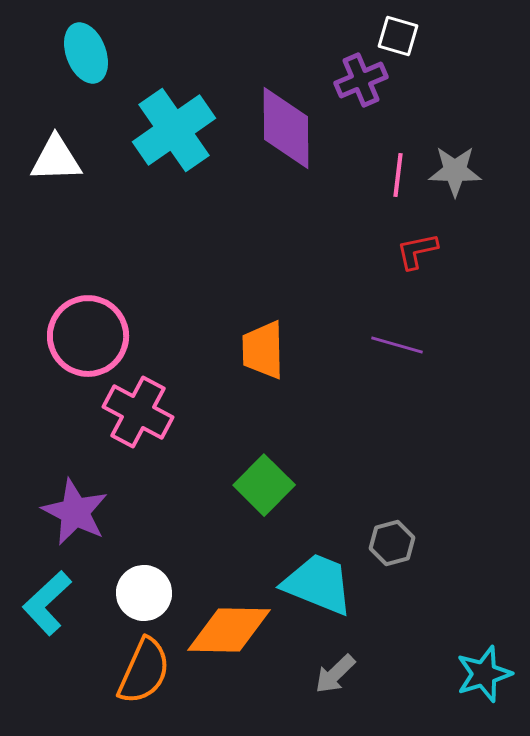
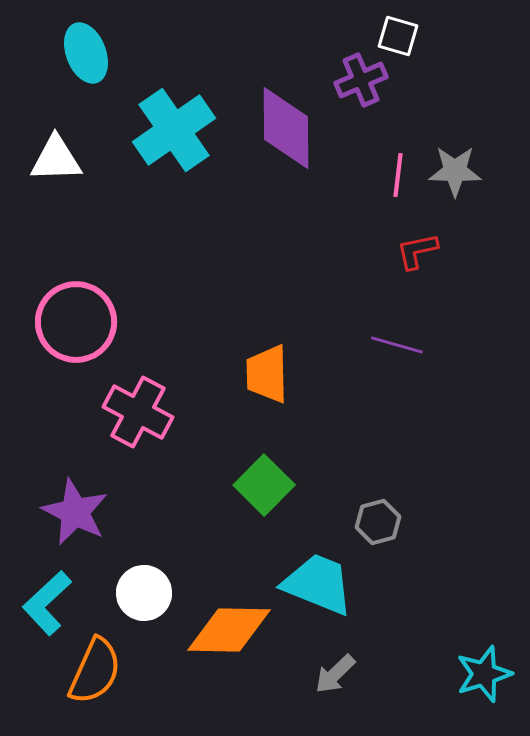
pink circle: moved 12 px left, 14 px up
orange trapezoid: moved 4 px right, 24 px down
gray hexagon: moved 14 px left, 21 px up
orange semicircle: moved 49 px left
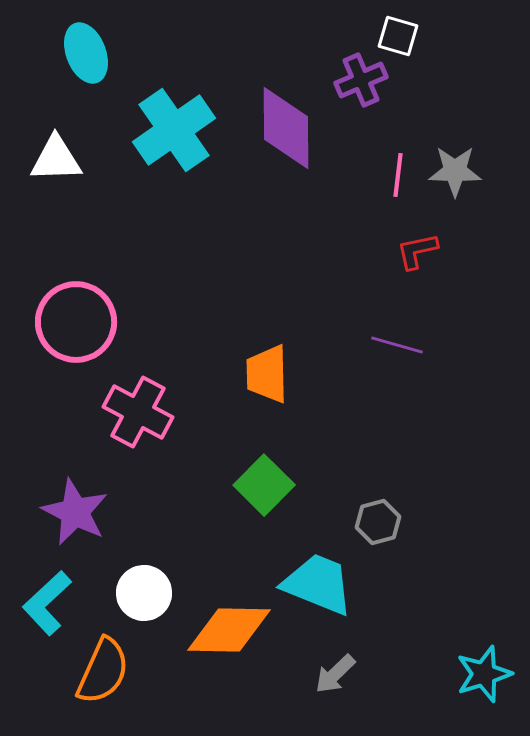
orange semicircle: moved 8 px right
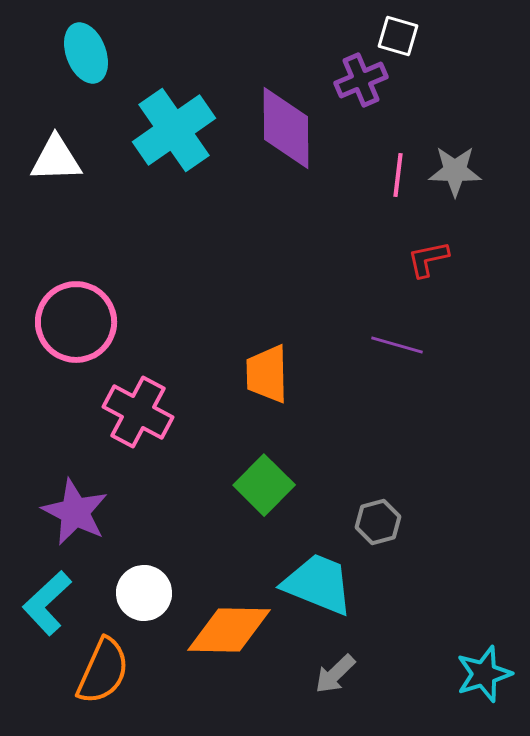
red L-shape: moved 11 px right, 8 px down
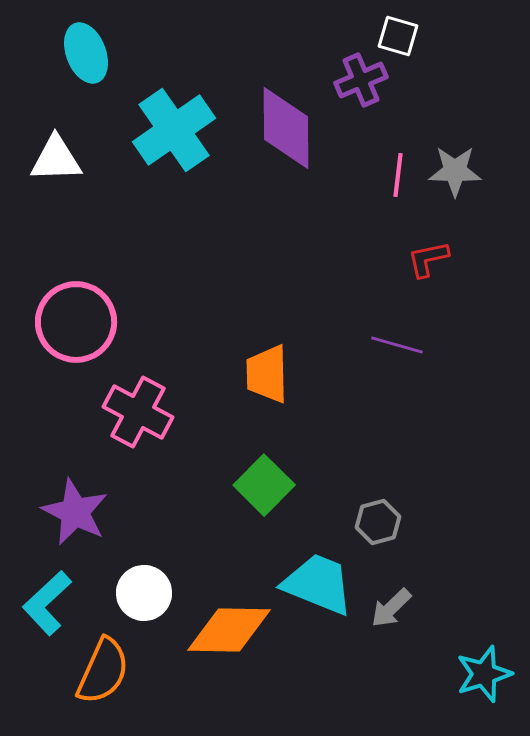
gray arrow: moved 56 px right, 66 px up
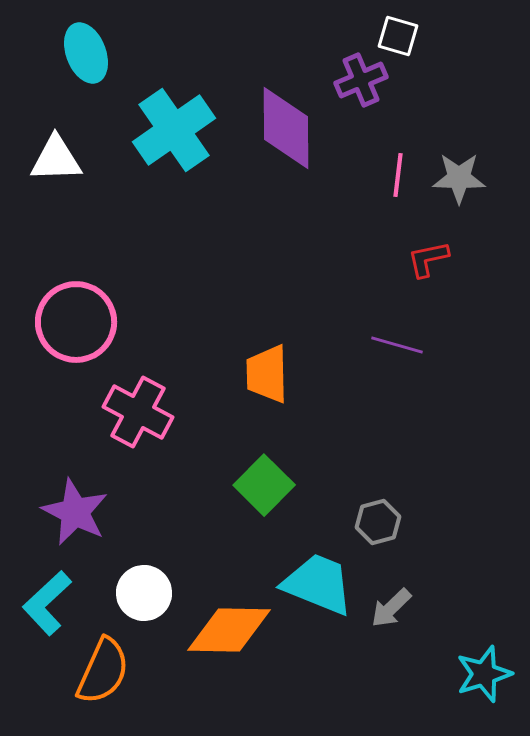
gray star: moved 4 px right, 7 px down
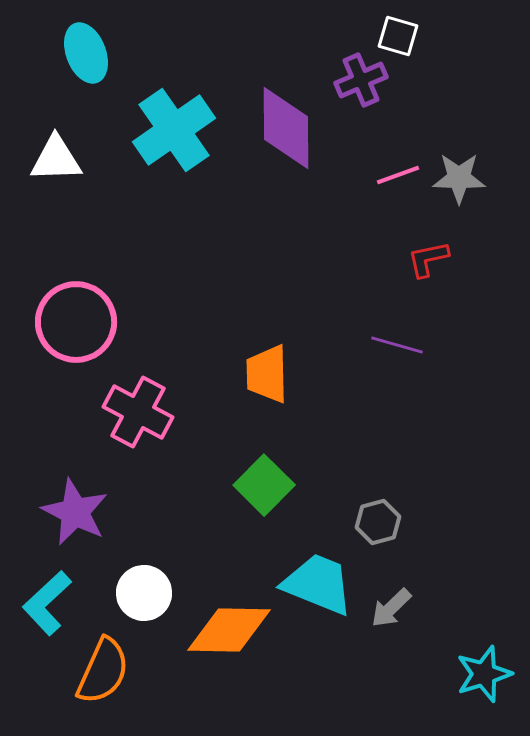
pink line: rotated 63 degrees clockwise
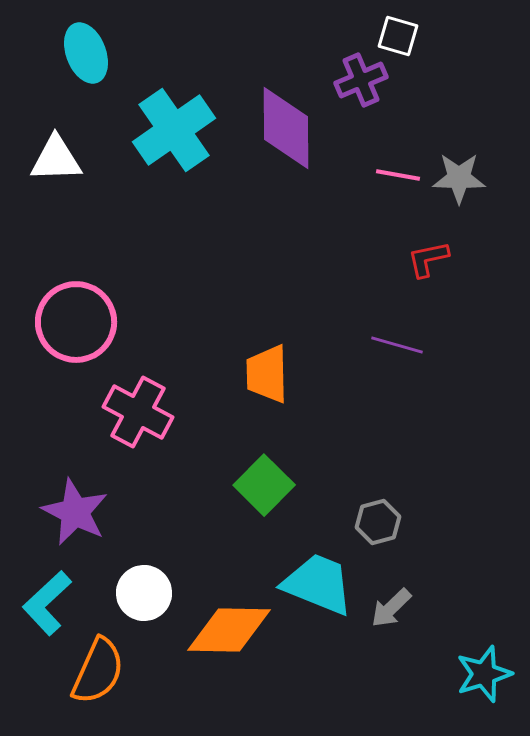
pink line: rotated 30 degrees clockwise
orange semicircle: moved 5 px left
